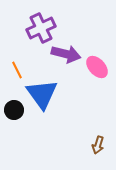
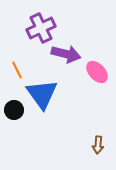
pink ellipse: moved 5 px down
brown arrow: rotated 12 degrees counterclockwise
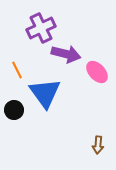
blue triangle: moved 3 px right, 1 px up
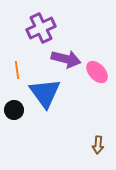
purple arrow: moved 5 px down
orange line: rotated 18 degrees clockwise
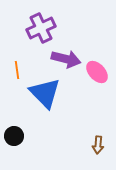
blue triangle: rotated 8 degrees counterclockwise
black circle: moved 26 px down
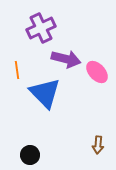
black circle: moved 16 px right, 19 px down
